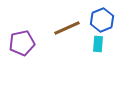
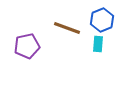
brown line: rotated 44 degrees clockwise
purple pentagon: moved 5 px right, 3 px down
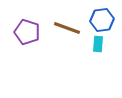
blue hexagon: rotated 15 degrees clockwise
purple pentagon: moved 14 px up; rotated 30 degrees clockwise
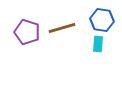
blue hexagon: rotated 15 degrees clockwise
brown line: moved 5 px left; rotated 36 degrees counterclockwise
